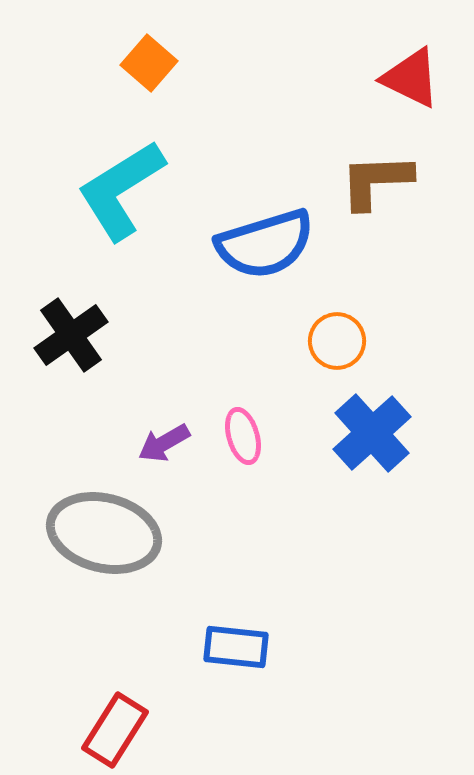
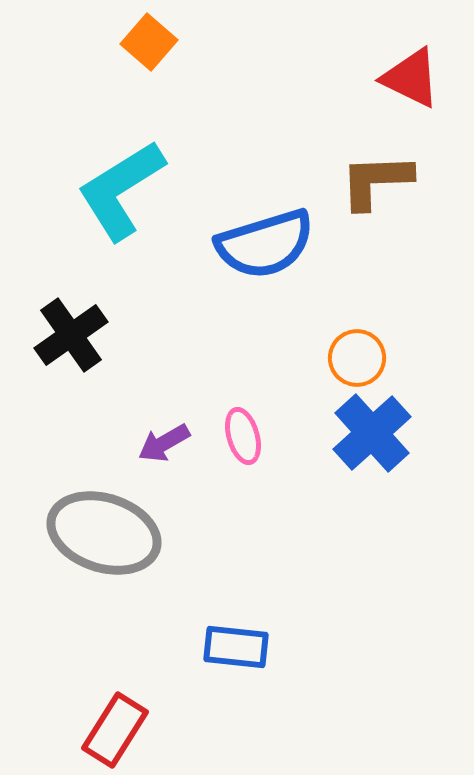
orange square: moved 21 px up
orange circle: moved 20 px right, 17 px down
gray ellipse: rotated 4 degrees clockwise
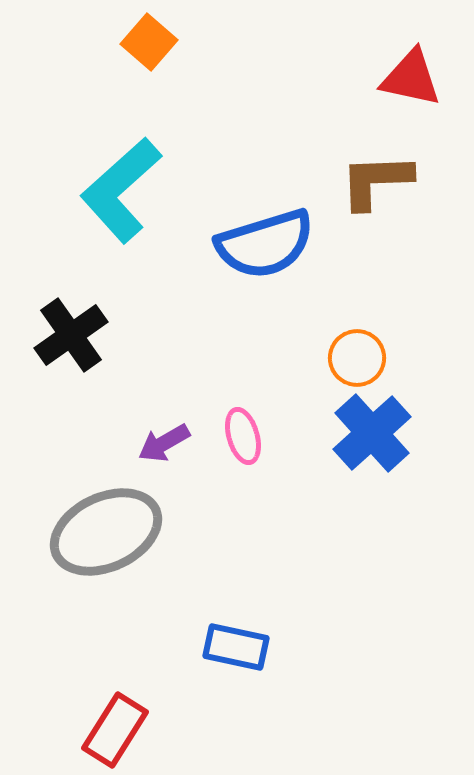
red triangle: rotated 14 degrees counterclockwise
cyan L-shape: rotated 10 degrees counterclockwise
gray ellipse: moved 2 px right, 1 px up; rotated 43 degrees counterclockwise
blue rectangle: rotated 6 degrees clockwise
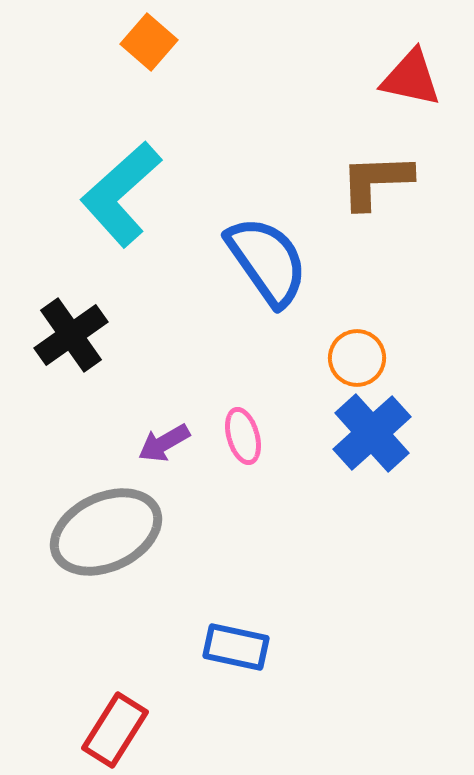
cyan L-shape: moved 4 px down
blue semicircle: moved 2 px right, 17 px down; rotated 108 degrees counterclockwise
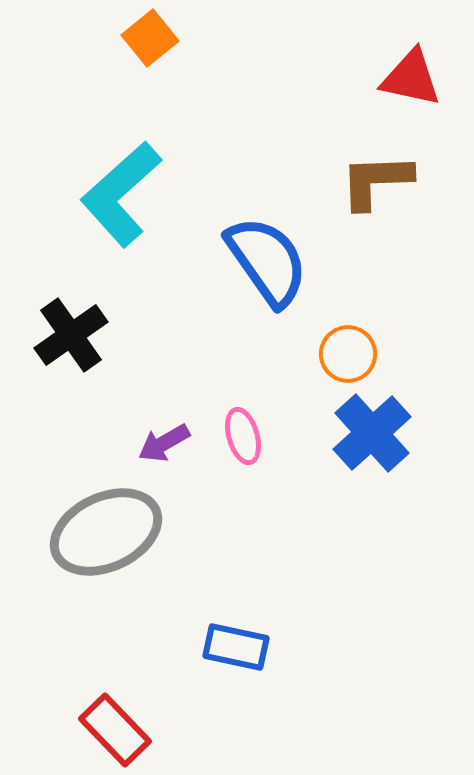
orange square: moved 1 px right, 4 px up; rotated 10 degrees clockwise
orange circle: moved 9 px left, 4 px up
red rectangle: rotated 76 degrees counterclockwise
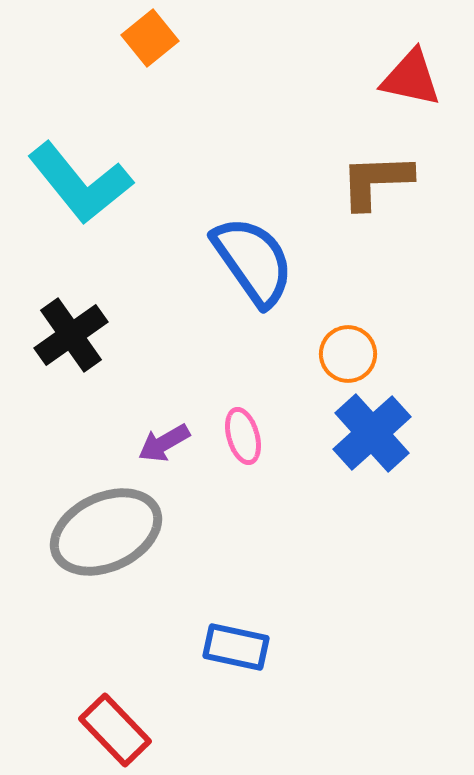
cyan L-shape: moved 41 px left, 11 px up; rotated 87 degrees counterclockwise
blue semicircle: moved 14 px left
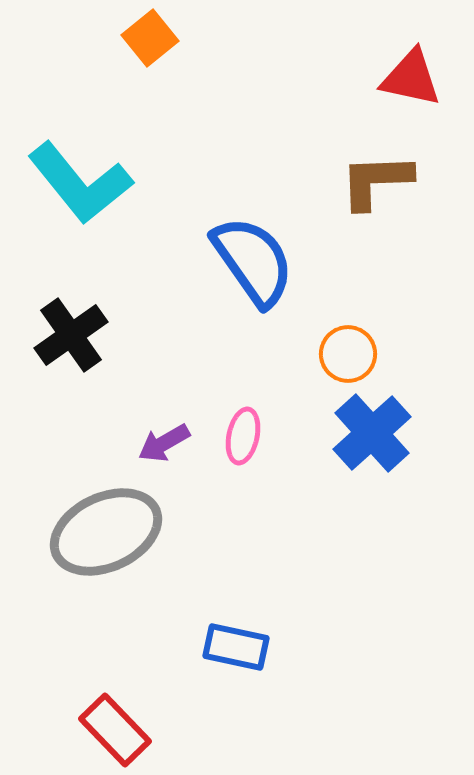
pink ellipse: rotated 28 degrees clockwise
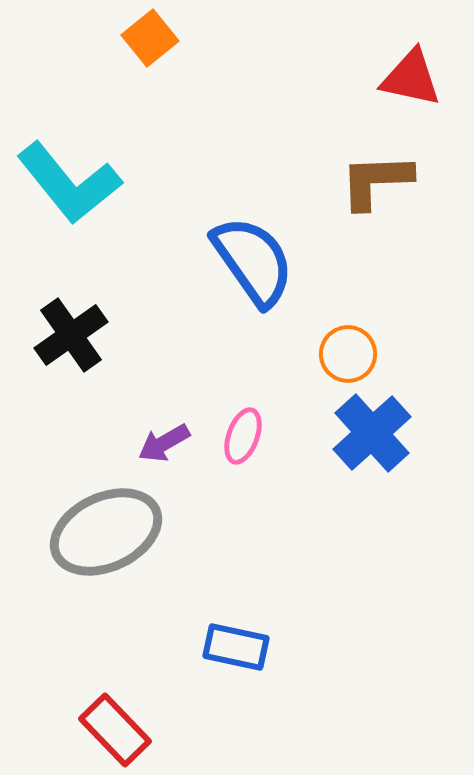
cyan L-shape: moved 11 px left
pink ellipse: rotated 8 degrees clockwise
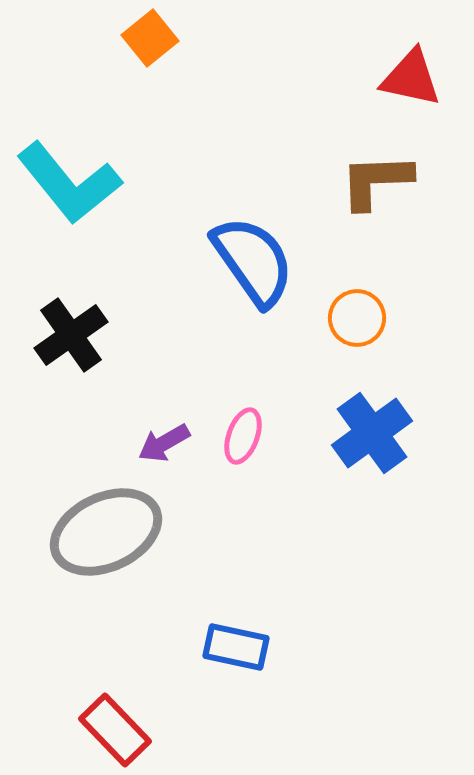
orange circle: moved 9 px right, 36 px up
blue cross: rotated 6 degrees clockwise
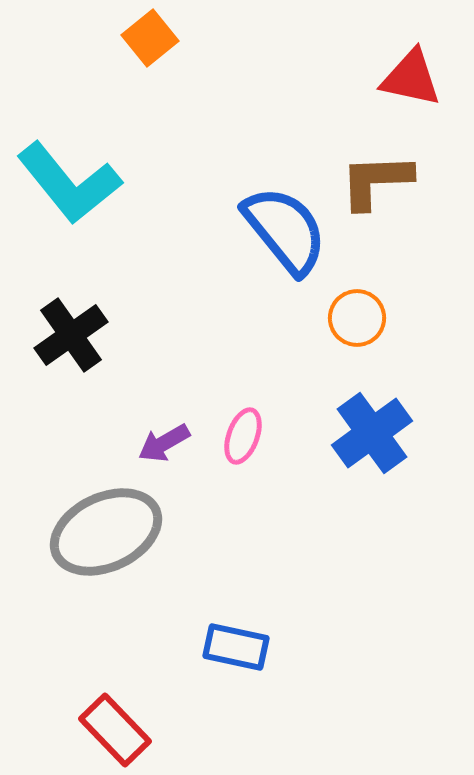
blue semicircle: moved 32 px right, 31 px up; rotated 4 degrees counterclockwise
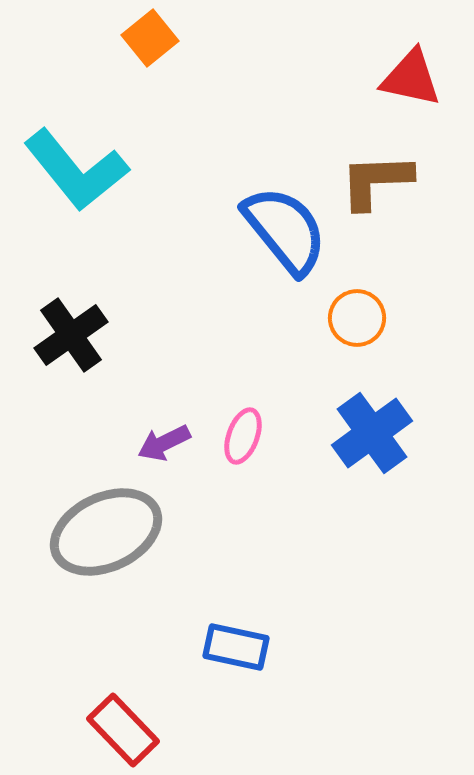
cyan L-shape: moved 7 px right, 13 px up
purple arrow: rotated 4 degrees clockwise
red rectangle: moved 8 px right
